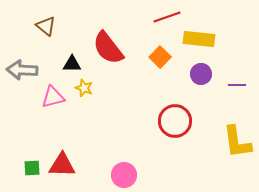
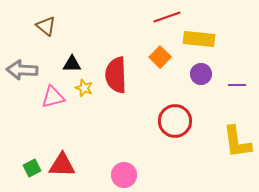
red semicircle: moved 8 px right, 27 px down; rotated 36 degrees clockwise
green square: rotated 24 degrees counterclockwise
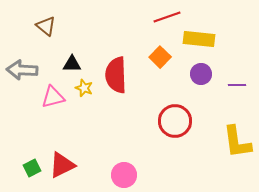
red triangle: rotated 28 degrees counterclockwise
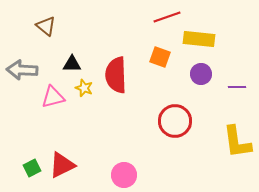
orange square: rotated 25 degrees counterclockwise
purple line: moved 2 px down
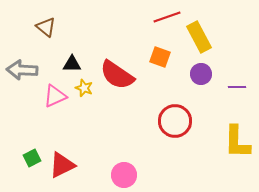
brown triangle: moved 1 px down
yellow rectangle: moved 2 px up; rotated 56 degrees clockwise
red semicircle: moved 1 px right; rotated 54 degrees counterclockwise
pink triangle: moved 2 px right, 1 px up; rotated 10 degrees counterclockwise
yellow L-shape: rotated 9 degrees clockwise
green square: moved 10 px up
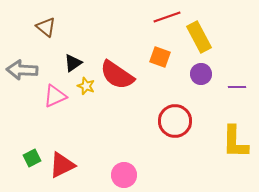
black triangle: moved 1 px right, 1 px up; rotated 36 degrees counterclockwise
yellow star: moved 2 px right, 2 px up
yellow L-shape: moved 2 px left
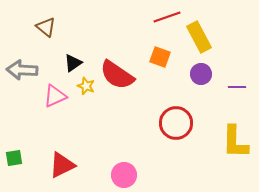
red circle: moved 1 px right, 2 px down
green square: moved 18 px left; rotated 18 degrees clockwise
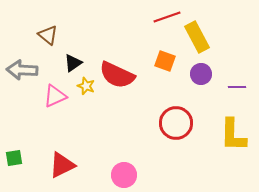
brown triangle: moved 2 px right, 8 px down
yellow rectangle: moved 2 px left
orange square: moved 5 px right, 4 px down
red semicircle: rotated 9 degrees counterclockwise
yellow L-shape: moved 2 px left, 7 px up
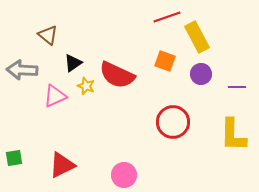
red circle: moved 3 px left, 1 px up
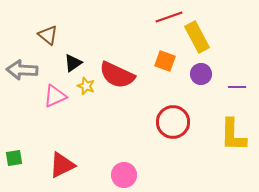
red line: moved 2 px right
